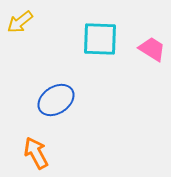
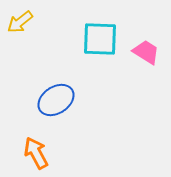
pink trapezoid: moved 6 px left, 3 px down
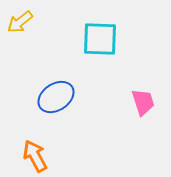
pink trapezoid: moved 3 px left, 50 px down; rotated 40 degrees clockwise
blue ellipse: moved 3 px up
orange arrow: moved 1 px left, 3 px down
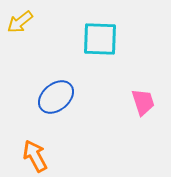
blue ellipse: rotated 6 degrees counterclockwise
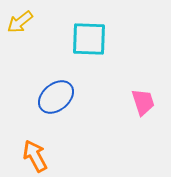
cyan square: moved 11 px left
